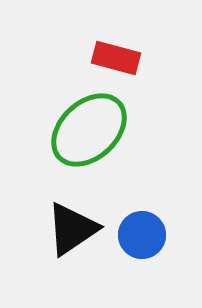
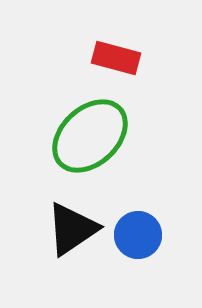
green ellipse: moved 1 px right, 6 px down
blue circle: moved 4 px left
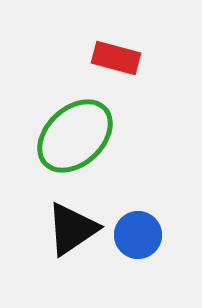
green ellipse: moved 15 px left
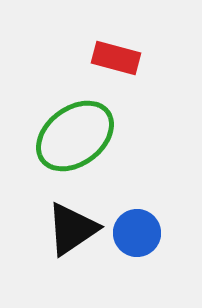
green ellipse: rotated 6 degrees clockwise
blue circle: moved 1 px left, 2 px up
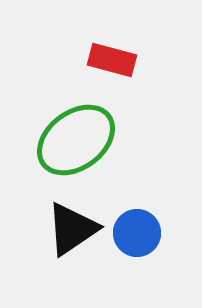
red rectangle: moved 4 px left, 2 px down
green ellipse: moved 1 px right, 4 px down
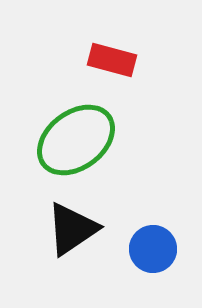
blue circle: moved 16 px right, 16 px down
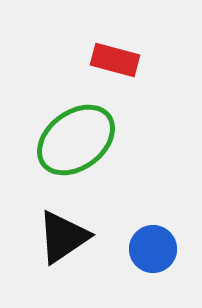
red rectangle: moved 3 px right
black triangle: moved 9 px left, 8 px down
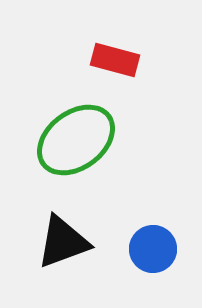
black triangle: moved 5 px down; rotated 14 degrees clockwise
